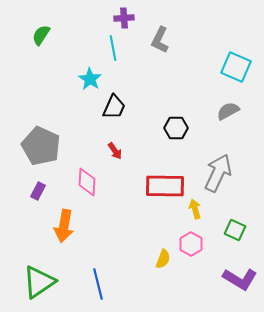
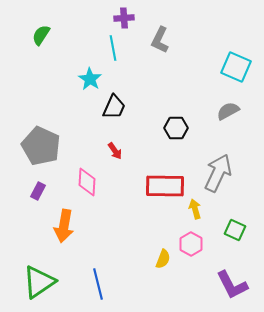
purple L-shape: moved 8 px left, 6 px down; rotated 32 degrees clockwise
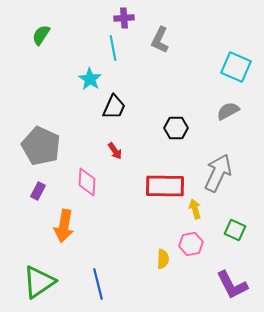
pink hexagon: rotated 20 degrees clockwise
yellow semicircle: rotated 18 degrees counterclockwise
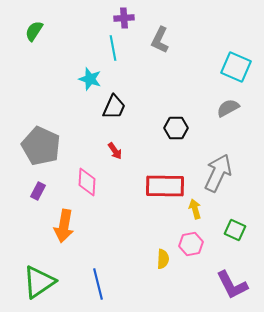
green semicircle: moved 7 px left, 4 px up
cyan star: rotated 15 degrees counterclockwise
gray semicircle: moved 3 px up
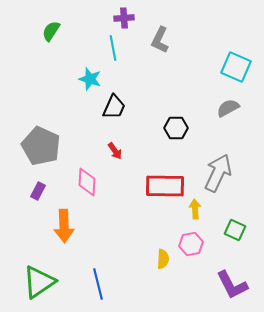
green semicircle: moved 17 px right
yellow arrow: rotated 12 degrees clockwise
orange arrow: rotated 12 degrees counterclockwise
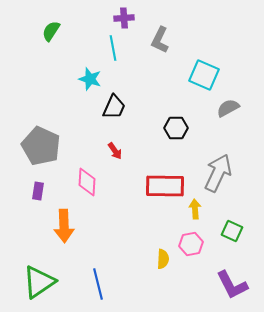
cyan square: moved 32 px left, 8 px down
purple rectangle: rotated 18 degrees counterclockwise
green square: moved 3 px left, 1 px down
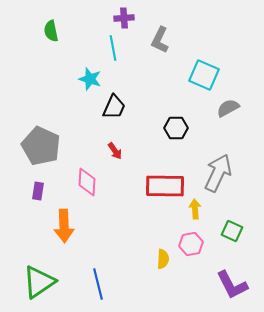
green semicircle: rotated 45 degrees counterclockwise
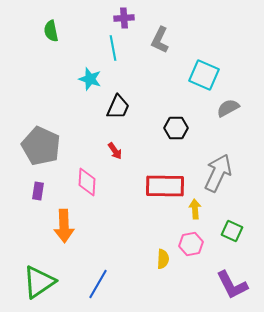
black trapezoid: moved 4 px right
blue line: rotated 44 degrees clockwise
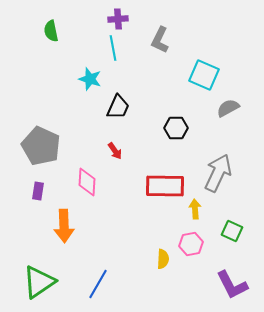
purple cross: moved 6 px left, 1 px down
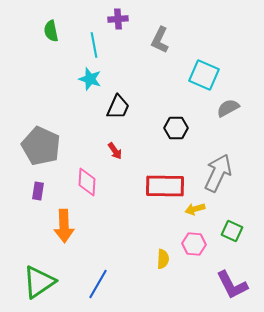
cyan line: moved 19 px left, 3 px up
yellow arrow: rotated 102 degrees counterclockwise
pink hexagon: moved 3 px right; rotated 15 degrees clockwise
